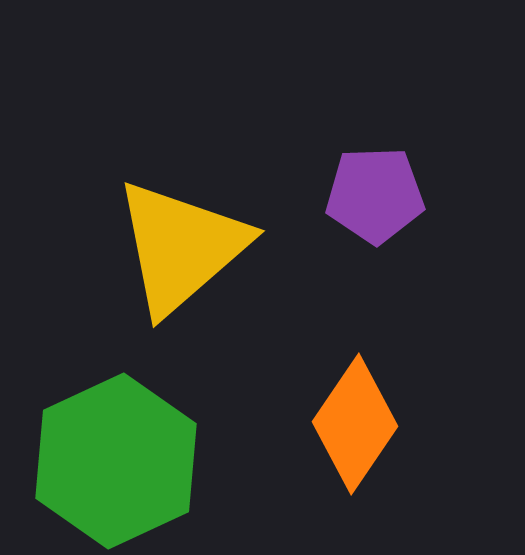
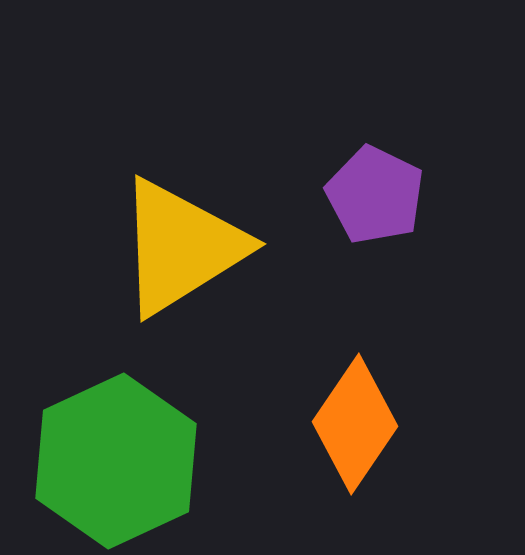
purple pentagon: rotated 28 degrees clockwise
yellow triangle: rotated 9 degrees clockwise
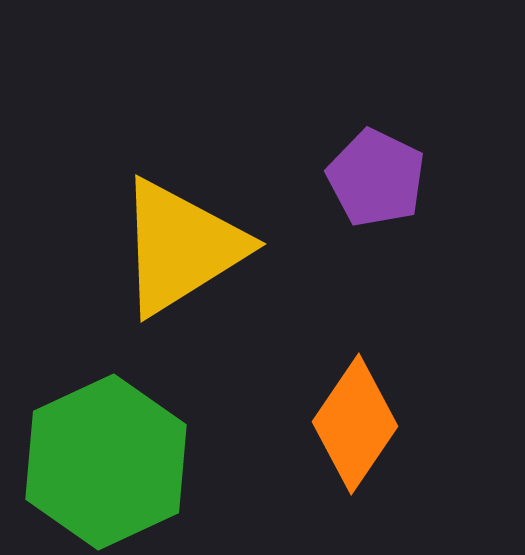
purple pentagon: moved 1 px right, 17 px up
green hexagon: moved 10 px left, 1 px down
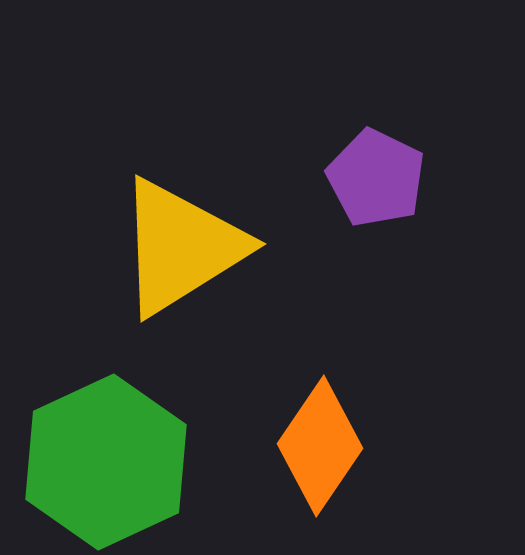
orange diamond: moved 35 px left, 22 px down
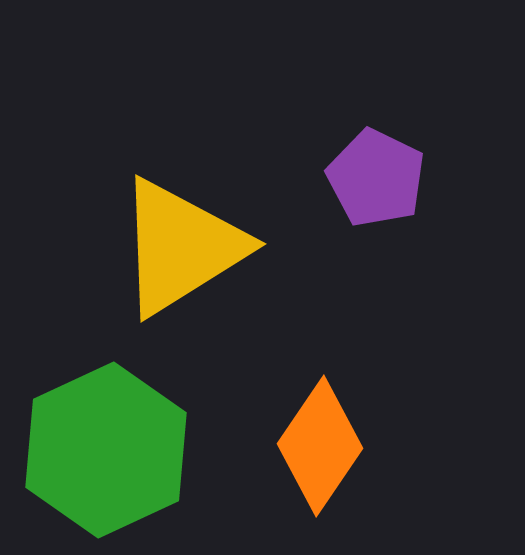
green hexagon: moved 12 px up
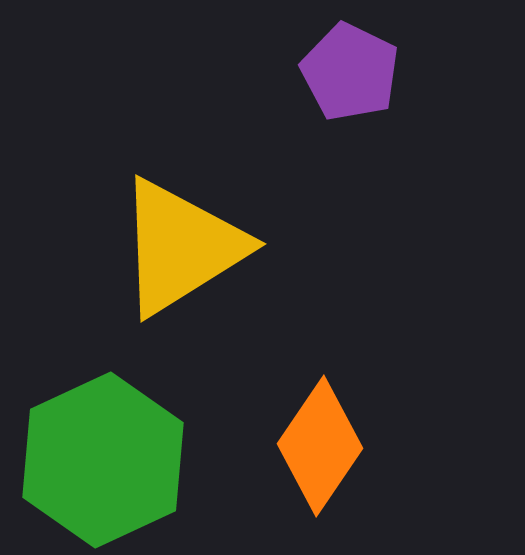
purple pentagon: moved 26 px left, 106 px up
green hexagon: moved 3 px left, 10 px down
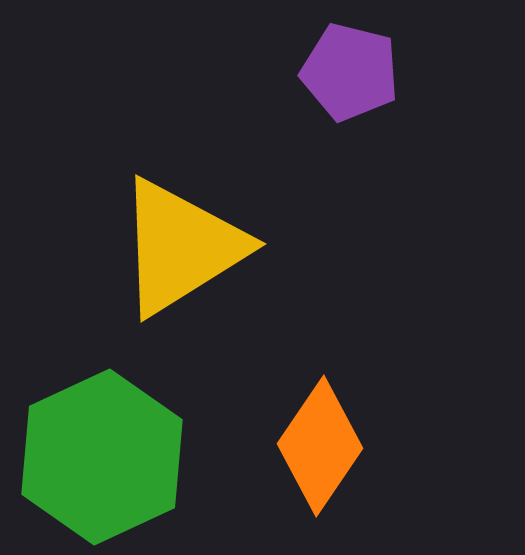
purple pentagon: rotated 12 degrees counterclockwise
green hexagon: moved 1 px left, 3 px up
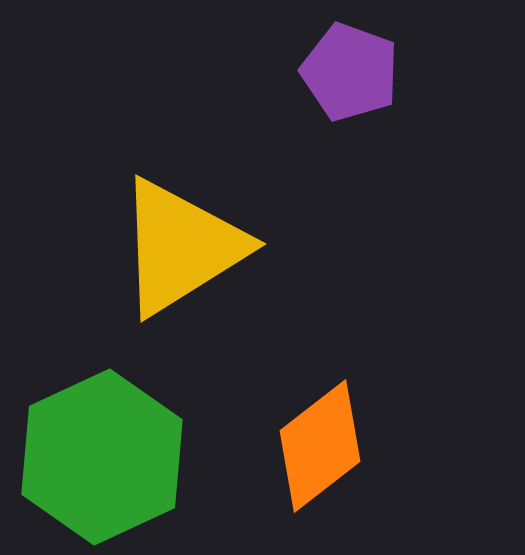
purple pentagon: rotated 6 degrees clockwise
orange diamond: rotated 18 degrees clockwise
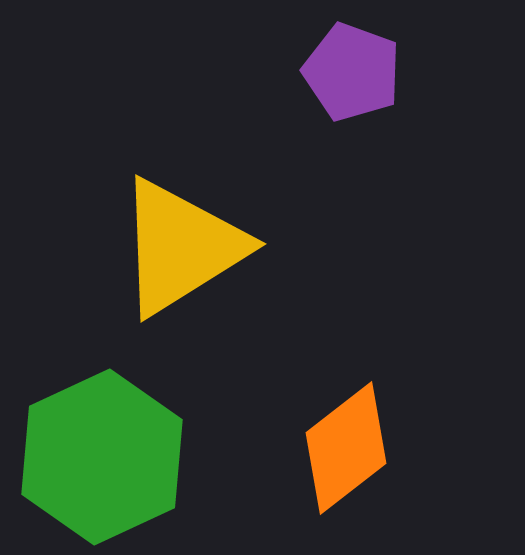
purple pentagon: moved 2 px right
orange diamond: moved 26 px right, 2 px down
